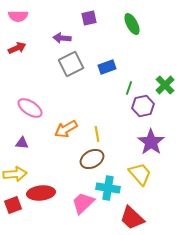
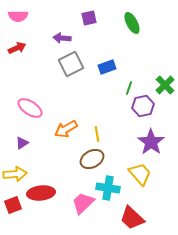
green ellipse: moved 1 px up
purple triangle: rotated 40 degrees counterclockwise
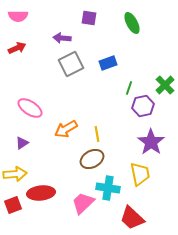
purple square: rotated 21 degrees clockwise
blue rectangle: moved 1 px right, 4 px up
yellow trapezoid: rotated 30 degrees clockwise
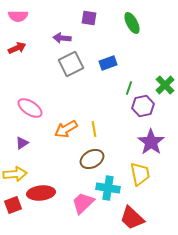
yellow line: moved 3 px left, 5 px up
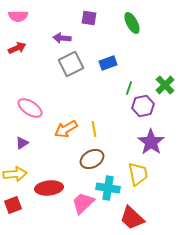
yellow trapezoid: moved 2 px left
red ellipse: moved 8 px right, 5 px up
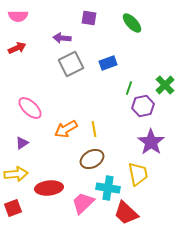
green ellipse: rotated 15 degrees counterclockwise
pink ellipse: rotated 10 degrees clockwise
yellow arrow: moved 1 px right
red square: moved 3 px down
red trapezoid: moved 6 px left, 5 px up
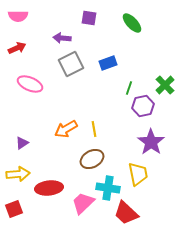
pink ellipse: moved 24 px up; rotated 20 degrees counterclockwise
yellow arrow: moved 2 px right
red square: moved 1 px right, 1 px down
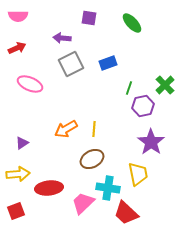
yellow line: rotated 14 degrees clockwise
red square: moved 2 px right, 2 px down
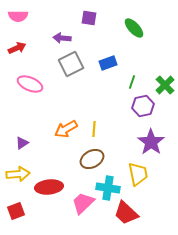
green ellipse: moved 2 px right, 5 px down
green line: moved 3 px right, 6 px up
red ellipse: moved 1 px up
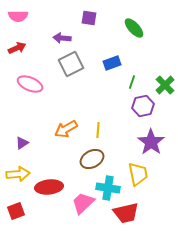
blue rectangle: moved 4 px right
yellow line: moved 4 px right, 1 px down
red trapezoid: rotated 56 degrees counterclockwise
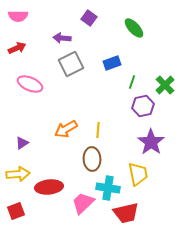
purple square: rotated 28 degrees clockwise
brown ellipse: rotated 65 degrees counterclockwise
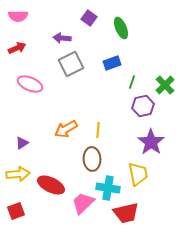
green ellipse: moved 13 px left; rotated 20 degrees clockwise
red ellipse: moved 2 px right, 2 px up; rotated 32 degrees clockwise
